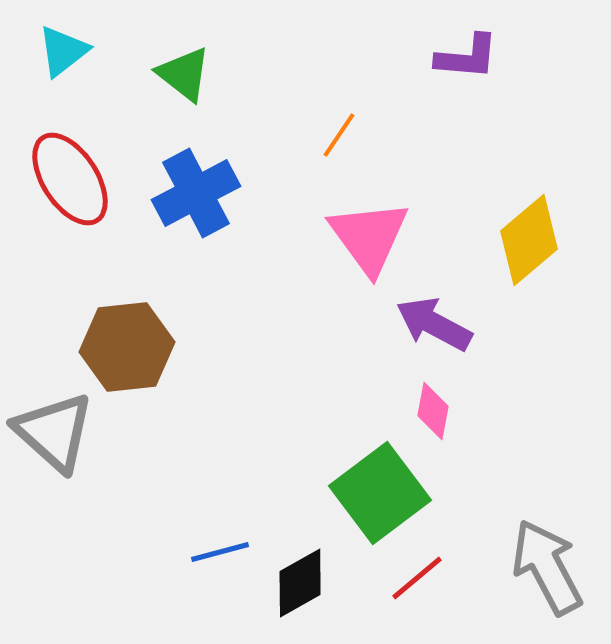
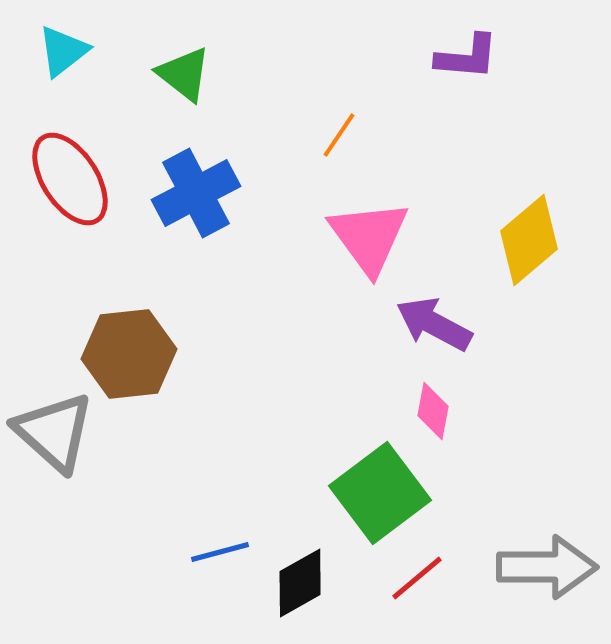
brown hexagon: moved 2 px right, 7 px down
gray arrow: rotated 118 degrees clockwise
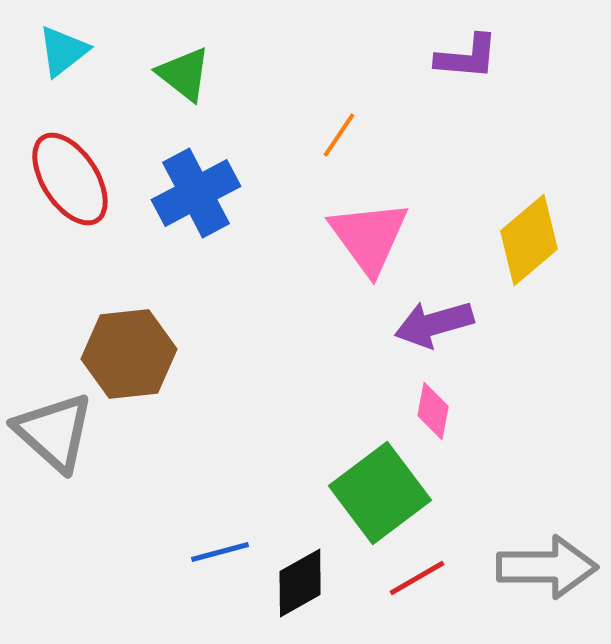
purple arrow: rotated 44 degrees counterclockwise
red line: rotated 10 degrees clockwise
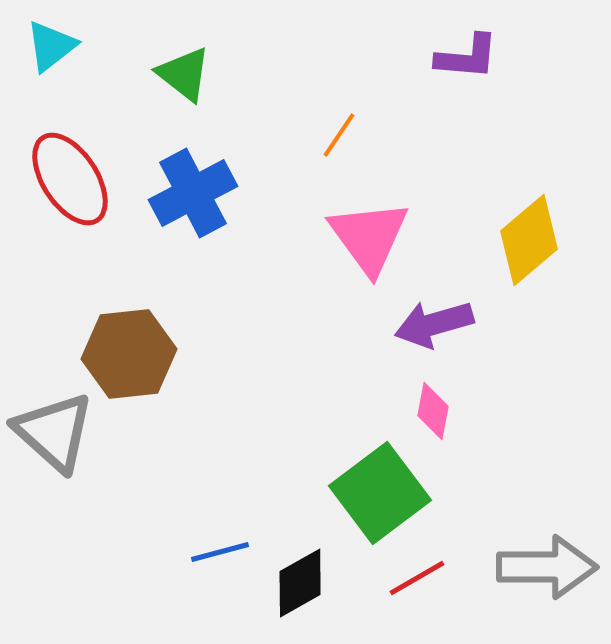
cyan triangle: moved 12 px left, 5 px up
blue cross: moved 3 px left
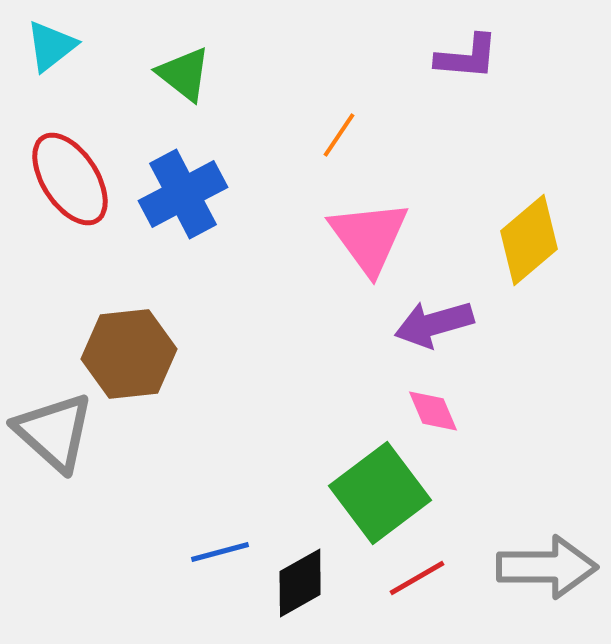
blue cross: moved 10 px left, 1 px down
pink diamond: rotated 34 degrees counterclockwise
